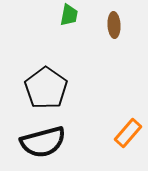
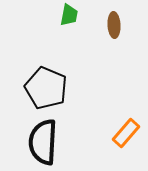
black pentagon: rotated 12 degrees counterclockwise
orange rectangle: moved 2 px left
black semicircle: rotated 108 degrees clockwise
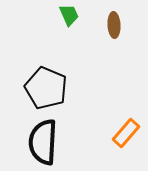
green trapezoid: rotated 35 degrees counterclockwise
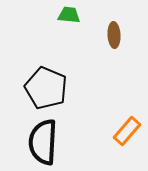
green trapezoid: rotated 60 degrees counterclockwise
brown ellipse: moved 10 px down
orange rectangle: moved 1 px right, 2 px up
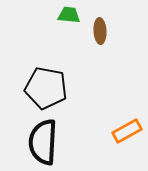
brown ellipse: moved 14 px left, 4 px up
black pentagon: rotated 12 degrees counterclockwise
orange rectangle: rotated 20 degrees clockwise
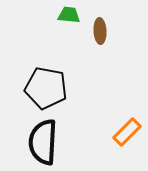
orange rectangle: moved 1 px down; rotated 16 degrees counterclockwise
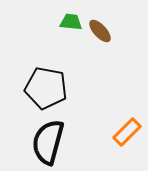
green trapezoid: moved 2 px right, 7 px down
brown ellipse: rotated 40 degrees counterclockwise
black semicircle: moved 5 px right; rotated 12 degrees clockwise
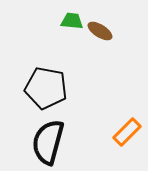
green trapezoid: moved 1 px right, 1 px up
brown ellipse: rotated 15 degrees counterclockwise
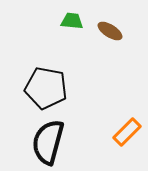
brown ellipse: moved 10 px right
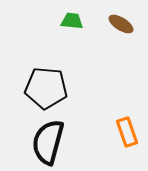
brown ellipse: moved 11 px right, 7 px up
black pentagon: rotated 6 degrees counterclockwise
orange rectangle: rotated 64 degrees counterclockwise
